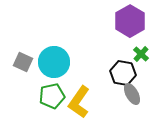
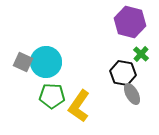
purple hexagon: moved 1 px down; rotated 16 degrees counterclockwise
cyan circle: moved 8 px left
green pentagon: rotated 15 degrees clockwise
yellow L-shape: moved 4 px down
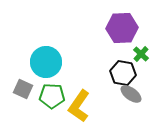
purple hexagon: moved 8 px left, 6 px down; rotated 16 degrees counterclockwise
gray square: moved 27 px down
gray ellipse: moved 1 px left; rotated 25 degrees counterclockwise
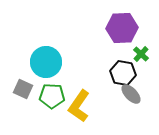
gray ellipse: rotated 10 degrees clockwise
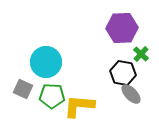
yellow L-shape: rotated 60 degrees clockwise
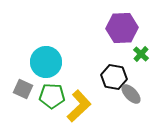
black hexagon: moved 9 px left, 4 px down
yellow L-shape: rotated 132 degrees clockwise
